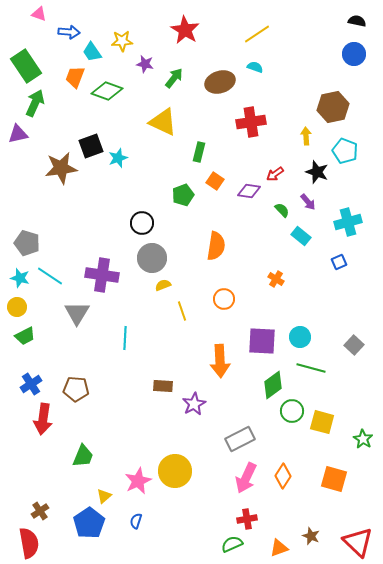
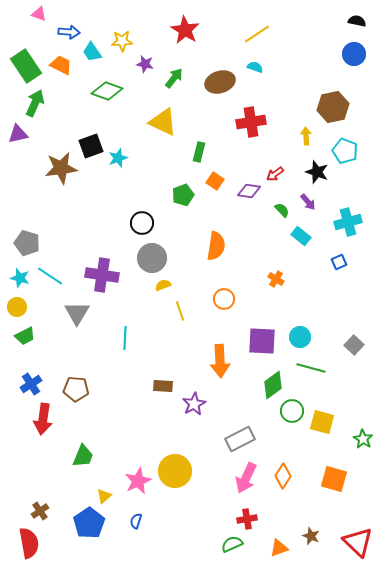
orange trapezoid at (75, 77): moved 14 px left, 12 px up; rotated 95 degrees clockwise
yellow line at (182, 311): moved 2 px left
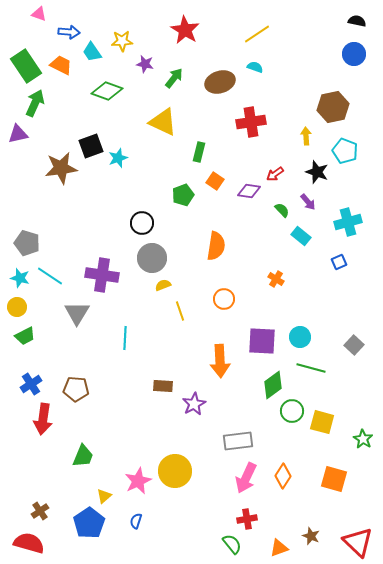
gray rectangle at (240, 439): moved 2 px left, 2 px down; rotated 20 degrees clockwise
red semicircle at (29, 543): rotated 64 degrees counterclockwise
green semicircle at (232, 544): rotated 75 degrees clockwise
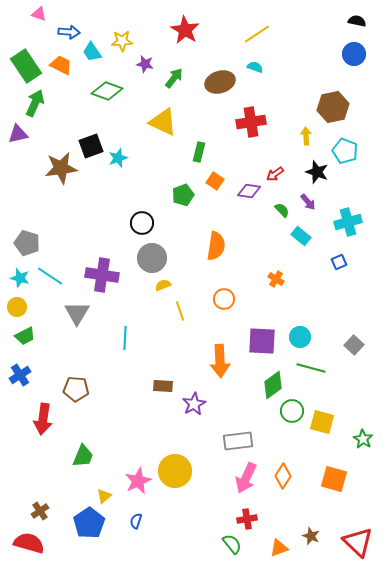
blue cross at (31, 384): moved 11 px left, 9 px up
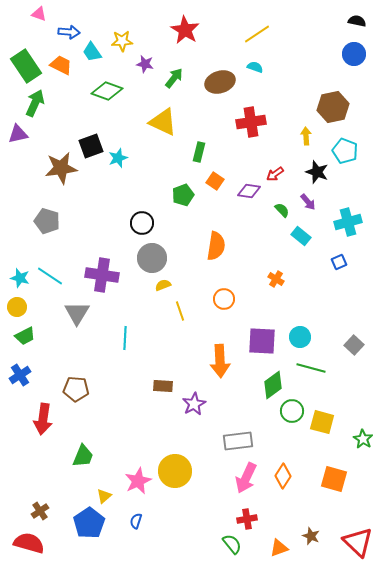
gray pentagon at (27, 243): moved 20 px right, 22 px up
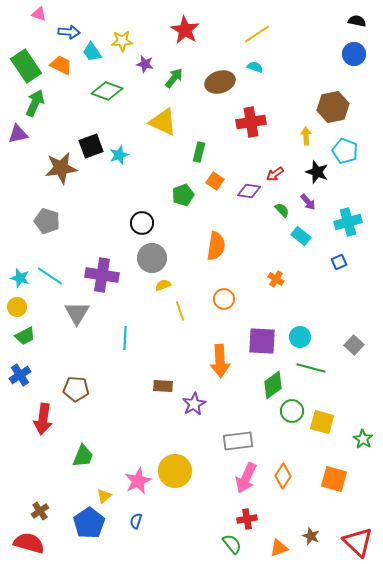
cyan star at (118, 158): moved 1 px right, 3 px up
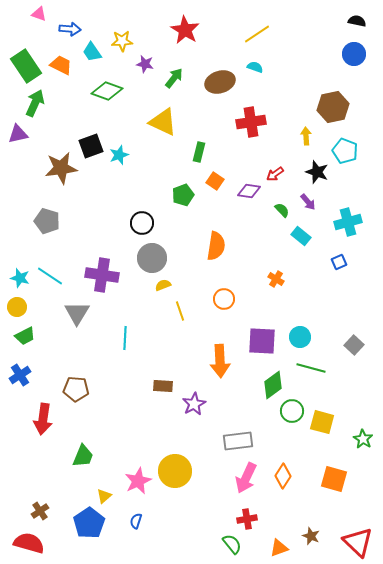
blue arrow at (69, 32): moved 1 px right, 3 px up
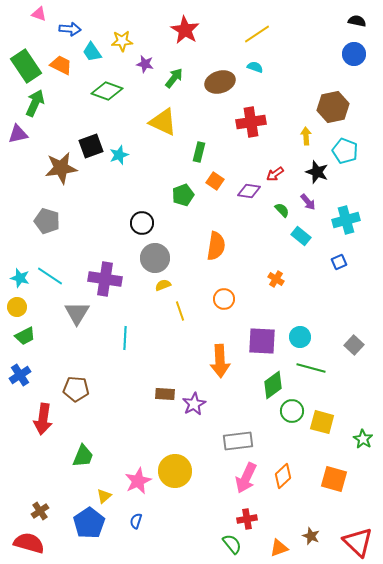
cyan cross at (348, 222): moved 2 px left, 2 px up
gray circle at (152, 258): moved 3 px right
purple cross at (102, 275): moved 3 px right, 4 px down
brown rectangle at (163, 386): moved 2 px right, 8 px down
orange diamond at (283, 476): rotated 15 degrees clockwise
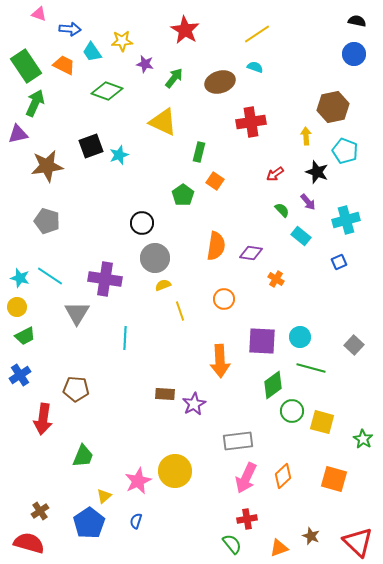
orange trapezoid at (61, 65): moved 3 px right
brown star at (61, 168): moved 14 px left, 2 px up
purple diamond at (249, 191): moved 2 px right, 62 px down
green pentagon at (183, 195): rotated 15 degrees counterclockwise
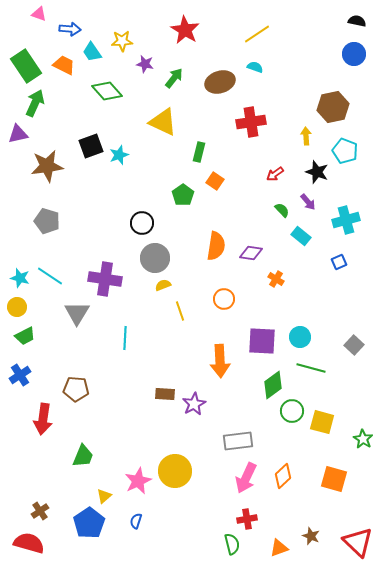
green diamond at (107, 91): rotated 28 degrees clockwise
green semicircle at (232, 544): rotated 25 degrees clockwise
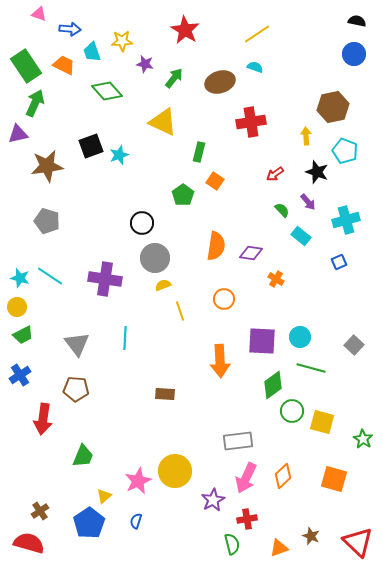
cyan trapezoid at (92, 52): rotated 15 degrees clockwise
gray triangle at (77, 313): moved 31 px down; rotated 8 degrees counterclockwise
green trapezoid at (25, 336): moved 2 px left, 1 px up
purple star at (194, 404): moved 19 px right, 96 px down
